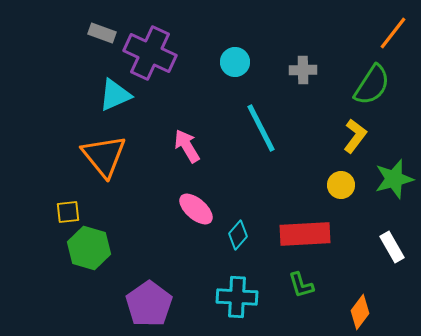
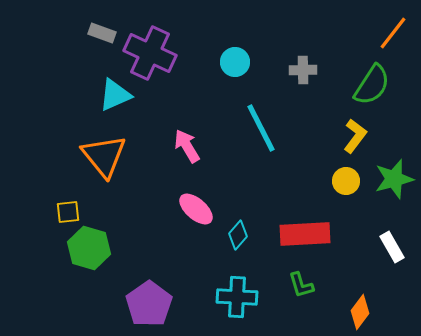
yellow circle: moved 5 px right, 4 px up
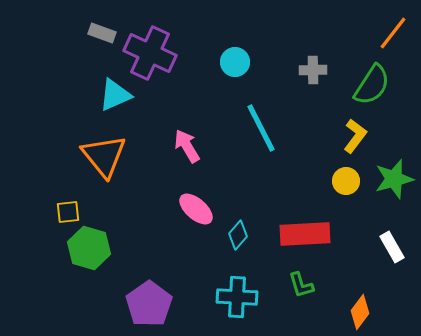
gray cross: moved 10 px right
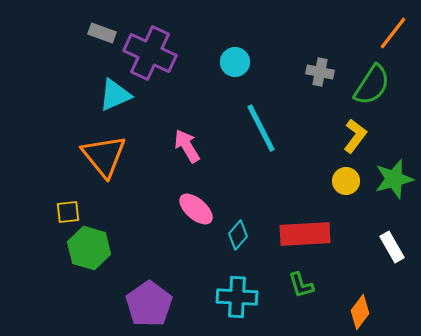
gray cross: moved 7 px right, 2 px down; rotated 12 degrees clockwise
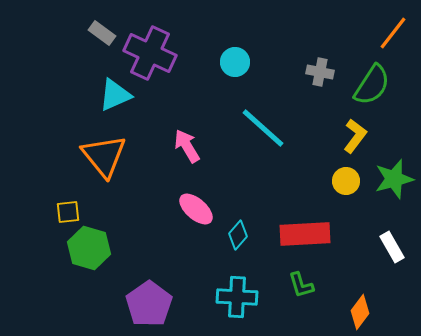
gray rectangle: rotated 16 degrees clockwise
cyan line: moved 2 px right; rotated 21 degrees counterclockwise
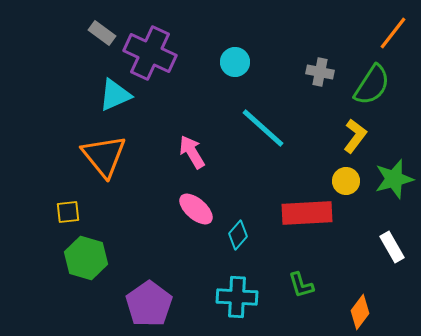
pink arrow: moved 5 px right, 6 px down
red rectangle: moved 2 px right, 21 px up
green hexagon: moved 3 px left, 10 px down
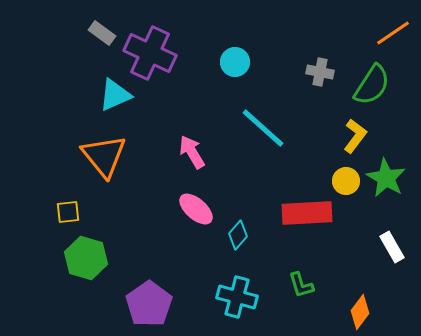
orange line: rotated 18 degrees clockwise
green star: moved 8 px left, 1 px up; rotated 27 degrees counterclockwise
cyan cross: rotated 12 degrees clockwise
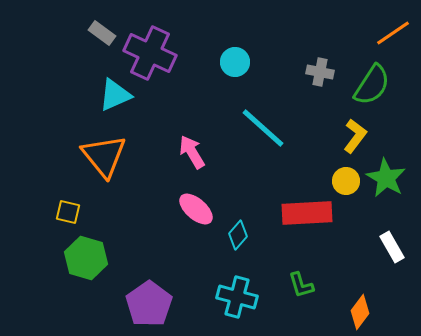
yellow square: rotated 20 degrees clockwise
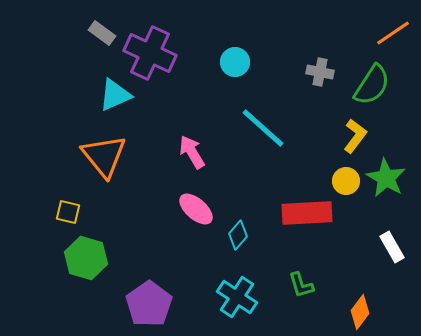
cyan cross: rotated 18 degrees clockwise
